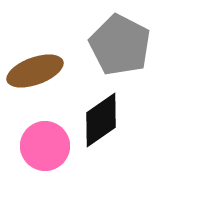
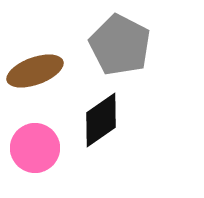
pink circle: moved 10 px left, 2 px down
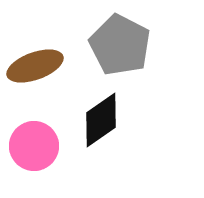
brown ellipse: moved 5 px up
pink circle: moved 1 px left, 2 px up
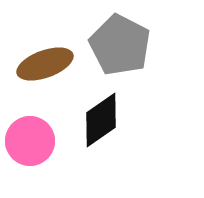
brown ellipse: moved 10 px right, 2 px up
pink circle: moved 4 px left, 5 px up
